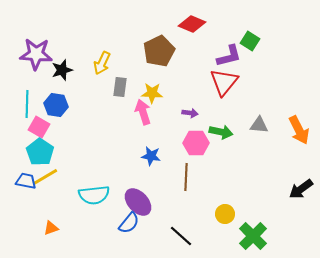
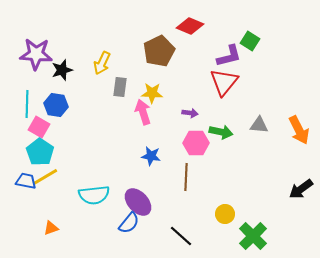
red diamond: moved 2 px left, 2 px down
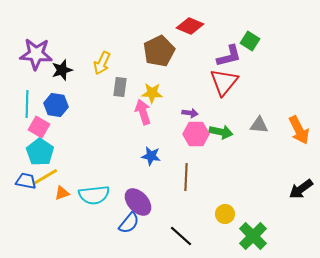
pink hexagon: moved 9 px up
orange triangle: moved 11 px right, 35 px up
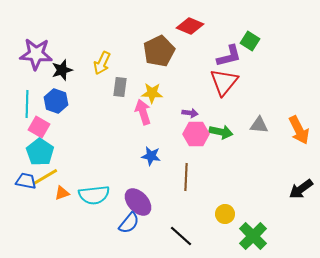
blue hexagon: moved 4 px up; rotated 10 degrees clockwise
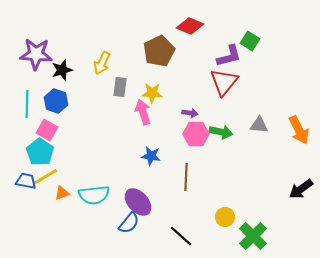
pink square: moved 8 px right, 3 px down
yellow circle: moved 3 px down
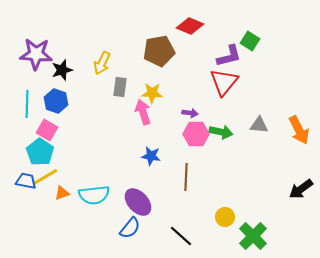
brown pentagon: rotated 16 degrees clockwise
blue semicircle: moved 1 px right, 5 px down
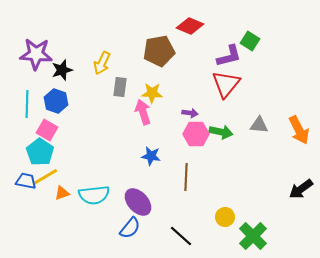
red triangle: moved 2 px right, 2 px down
